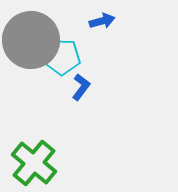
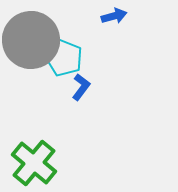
blue arrow: moved 12 px right, 5 px up
cyan pentagon: moved 2 px right, 1 px down; rotated 21 degrees clockwise
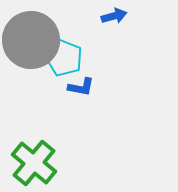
blue L-shape: rotated 64 degrees clockwise
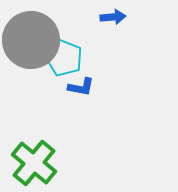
blue arrow: moved 1 px left, 1 px down; rotated 10 degrees clockwise
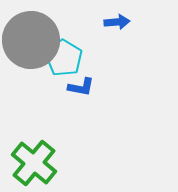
blue arrow: moved 4 px right, 5 px down
cyan pentagon: rotated 9 degrees clockwise
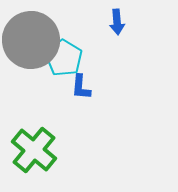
blue arrow: rotated 90 degrees clockwise
blue L-shape: rotated 84 degrees clockwise
green cross: moved 13 px up
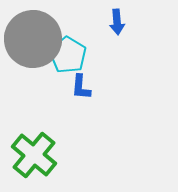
gray circle: moved 2 px right, 1 px up
cyan pentagon: moved 4 px right, 3 px up
green cross: moved 5 px down
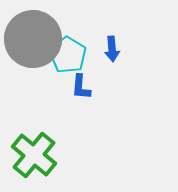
blue arrow: moved 5 px left, 27 px down
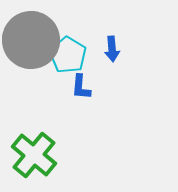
gray circle: moved 2 px left, 1 px down
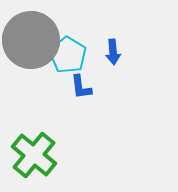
blue arrow: moved 1 px right, 3 px down
blue L-shape: rotated 12 degrees counterclockwise
